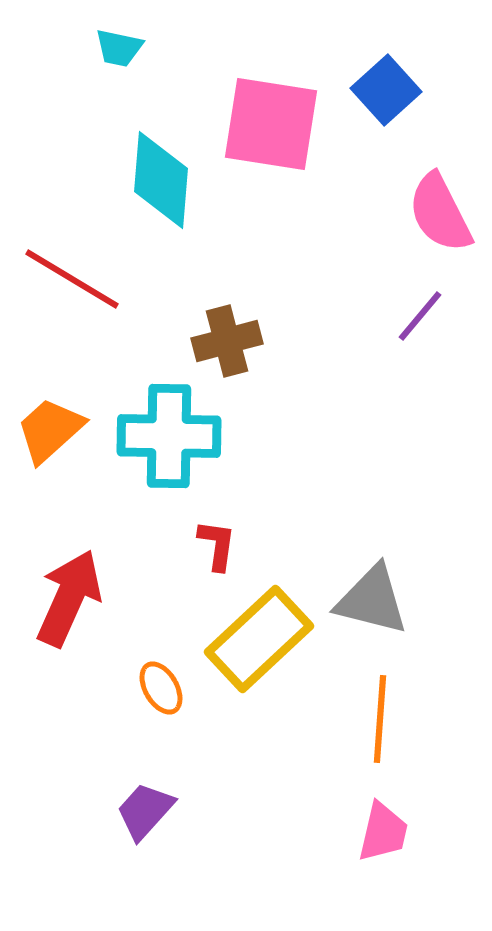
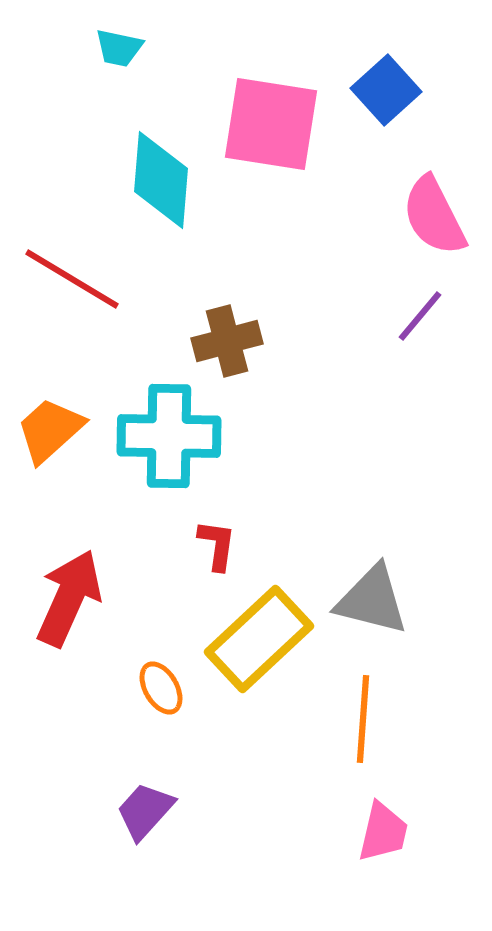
pink semicircle: moved 6 px left, 3 px down
orange line: moved 17 px left
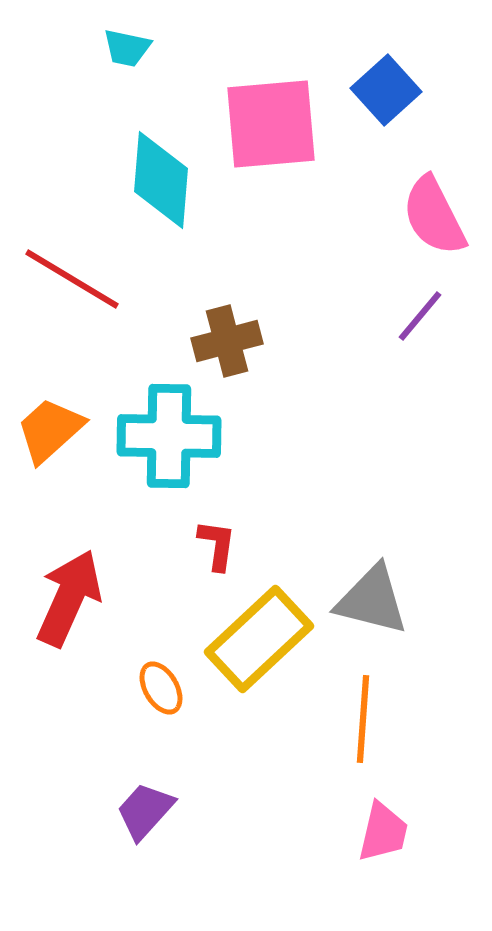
cyan trapezoid: moved 8 px right
pink square: rotated 14 degrees counterclockwise
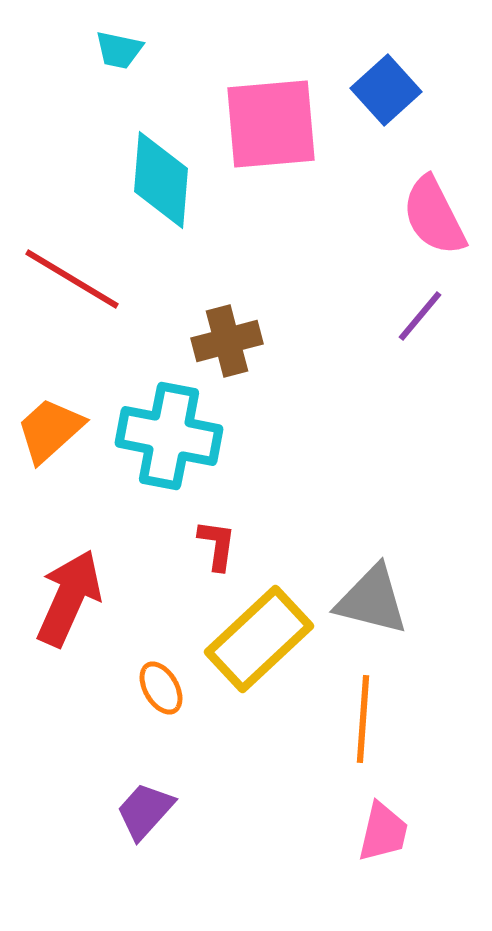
cyan trapezoid: moved 8 px left, 2 px down
cyan cross: rotated 10 degrees clockwise
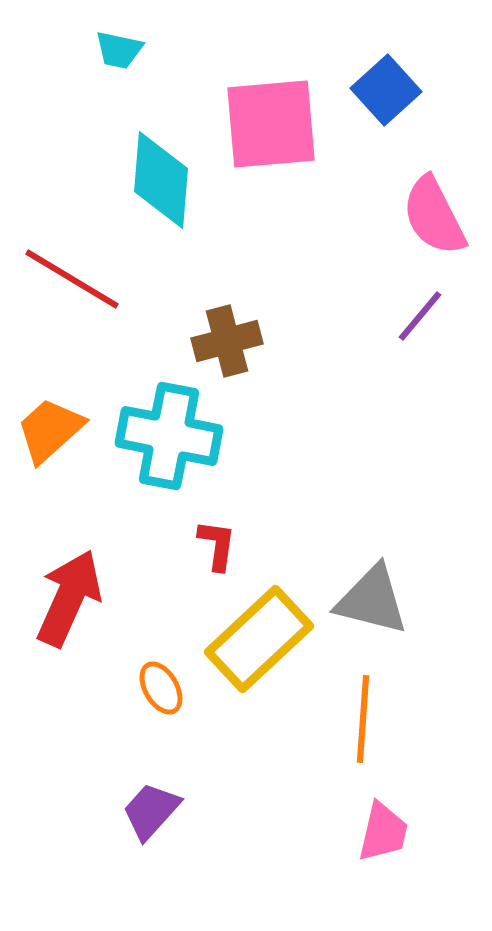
purple trapezoid: moved 6 px right
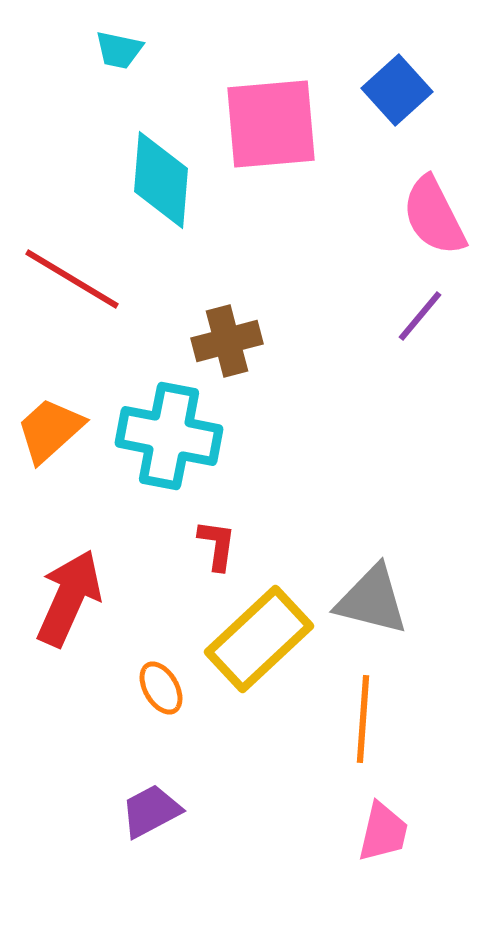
blue square: moved 11 px right
purple trapezoid: rotated 20 degrees clockwise
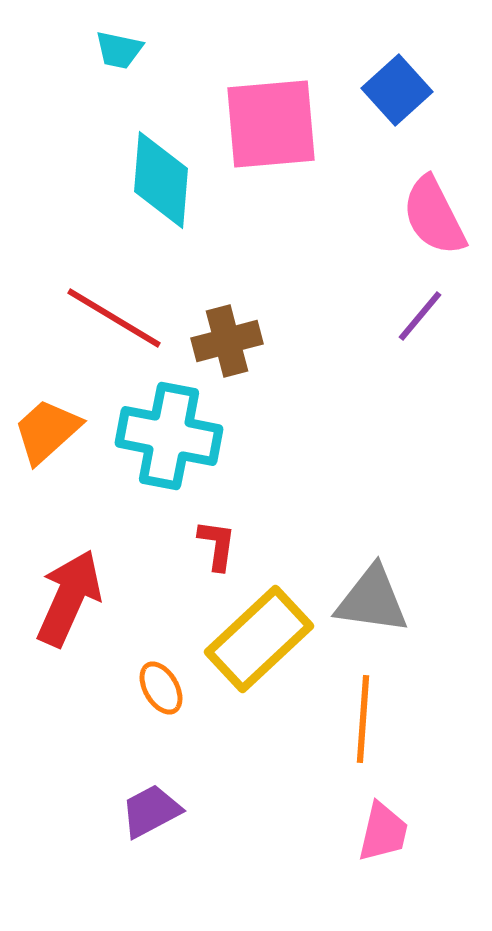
red line: moved 42 px right, 39 px down
orange trapezoid: moved 3 px left, 1 px down
gray triangle: rotated 6 degrees counterclockwise
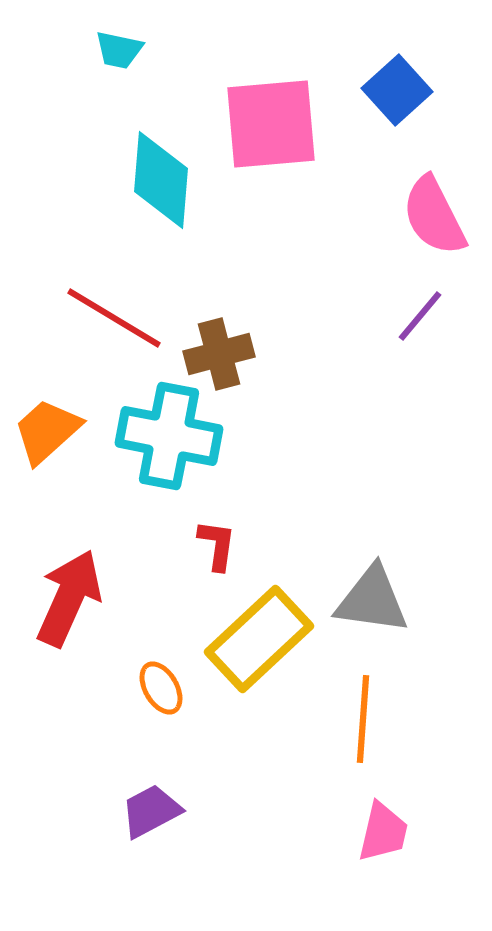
brown cross: moved 8 px left, 13 px down
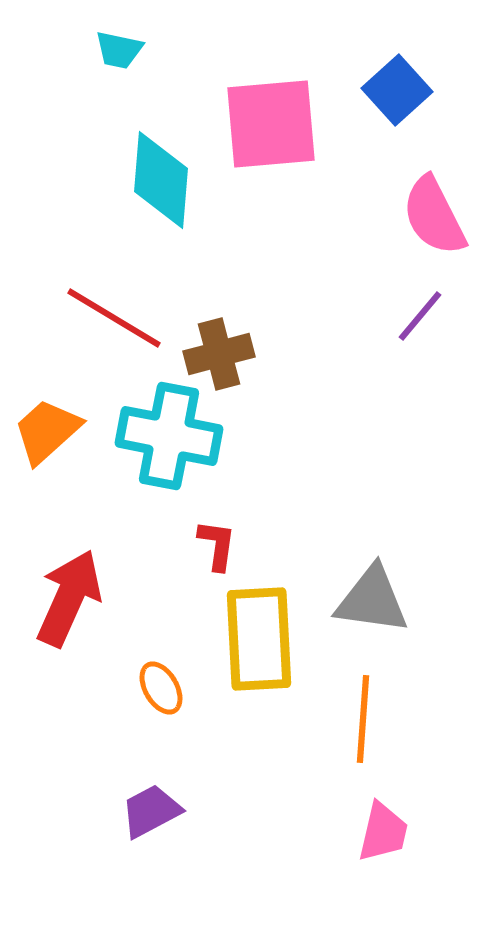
yellow rectangle: rotated 50 degrees counterclockwise
